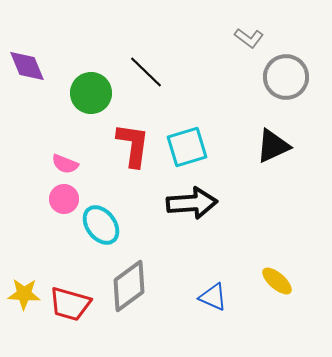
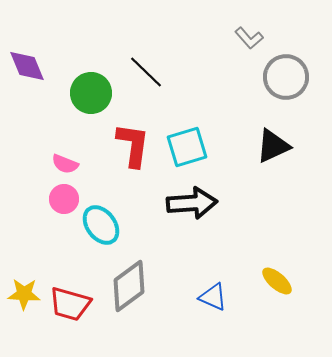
gray L-shape: rotated 12 degrees clockwise
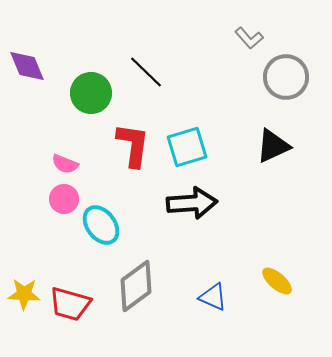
gray diamond: moved 7 px right
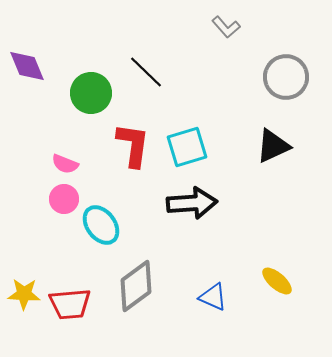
gray L-shape: moved 23 px left, 11 px up
red trapezoid: rotated 21 degrees counterclockwise
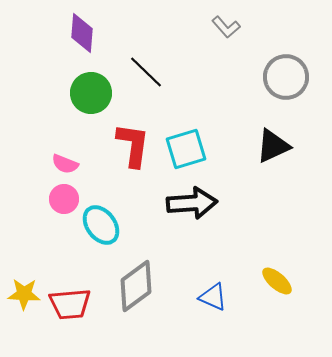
purple diamond: moved 55 px right, 33 px up; rotated 27 degrees clockwise
cyan square: moved 1 px left, 2 px down
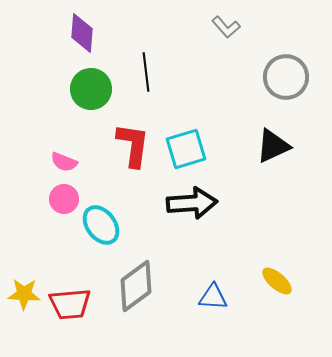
black line: rotated 39 degrees clockwise
green circle: moved 4 px up
pink semicircle: moved 1 px left, 2 px up
blue triangle: rotated 20 degrees counterclockwise
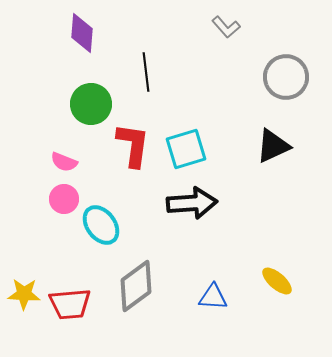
green circle: moved 15 px down
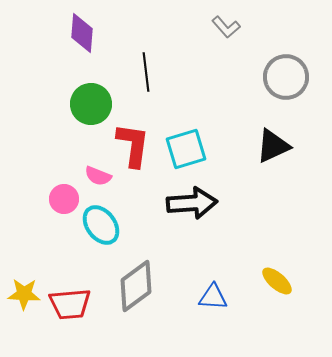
pink semicircle: moved 34 px right, 14 px down
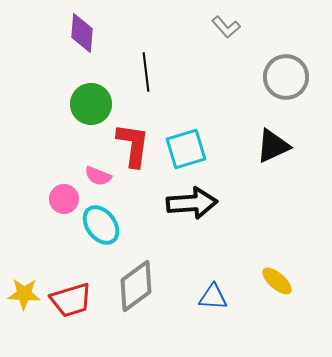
red trapezoid: moved 1 px right, 4 px up; rotated 12 degrees counterclockwise
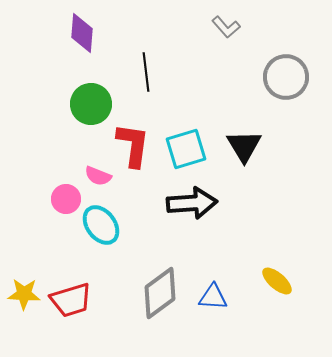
black triangle: moved 29 px left; rotated 36 degrees counterclockwise
pink circle: moved 2 px right
gray diamond: moved 24 px right, 7 px down
